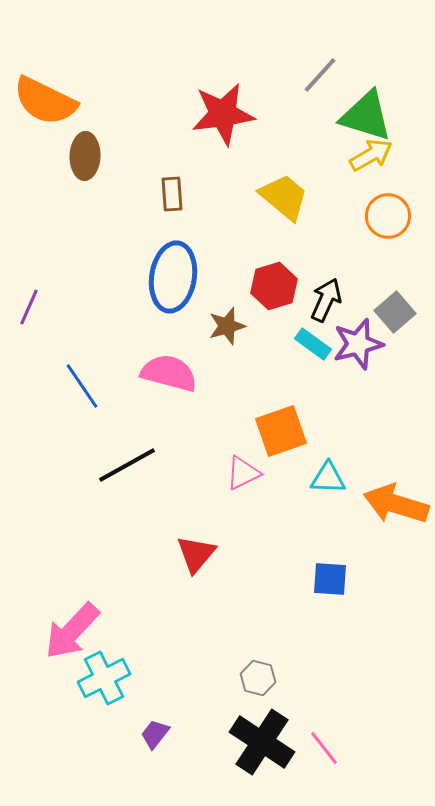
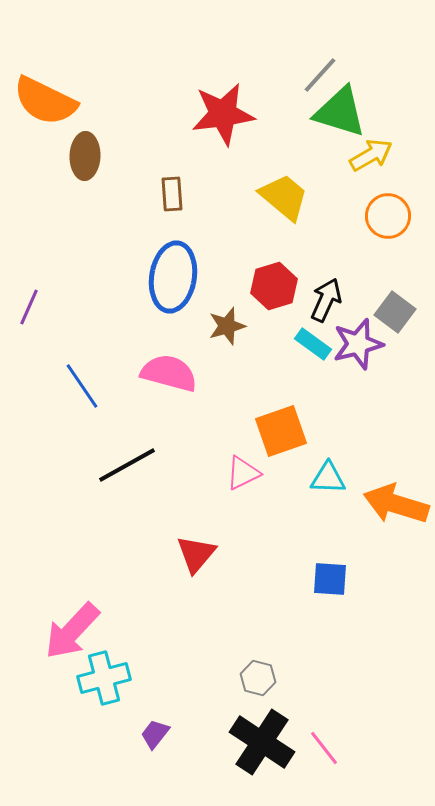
green triangle: moved 26 px left, 4 px up
gray square: rotated 12 degrees counterclockwise
cyan cross: rotated 12 degrees clockwise
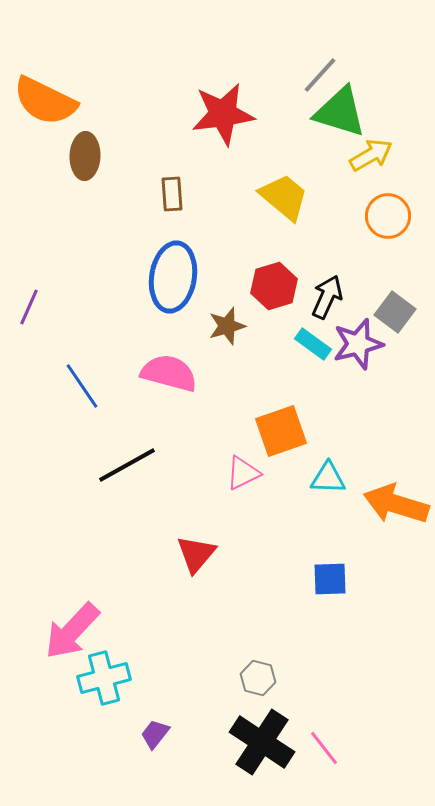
black arrow: moved 1 px right, 3 px up
blue square: rotated 6 degrees counterclockwise
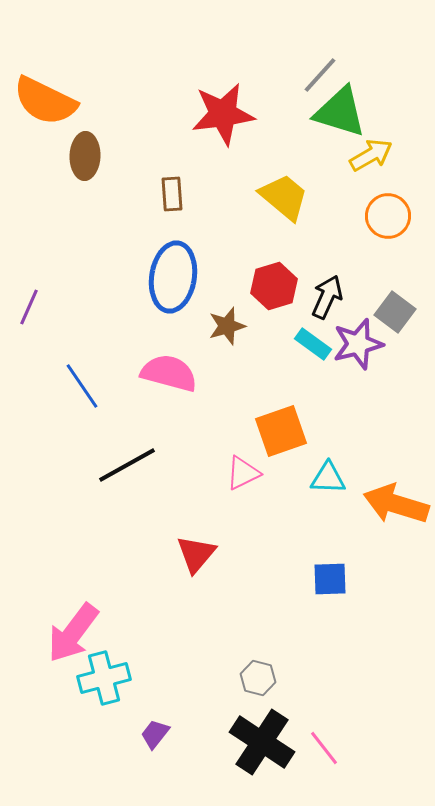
pink arrow: moved 1 px right, 2 px down; rotated 6 degrees counterclockwise
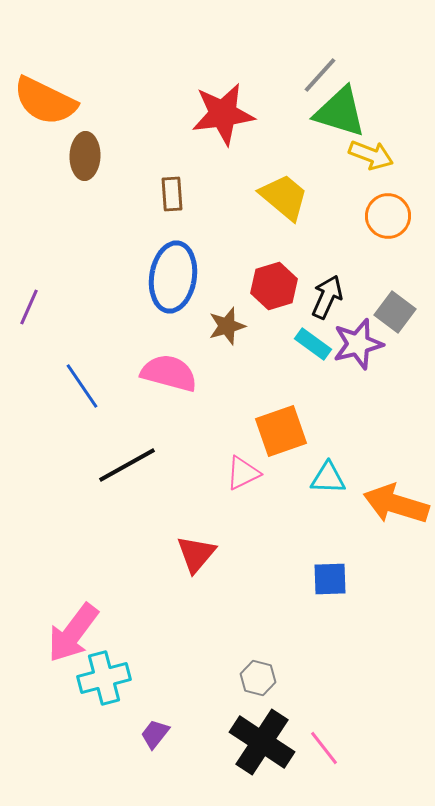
yellow arrow: rotated 51 degrees clockwise
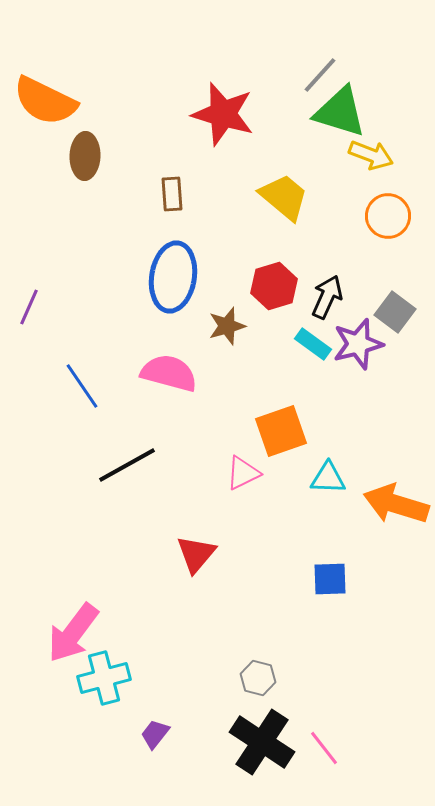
red star: rotated 24 degrees clockwise
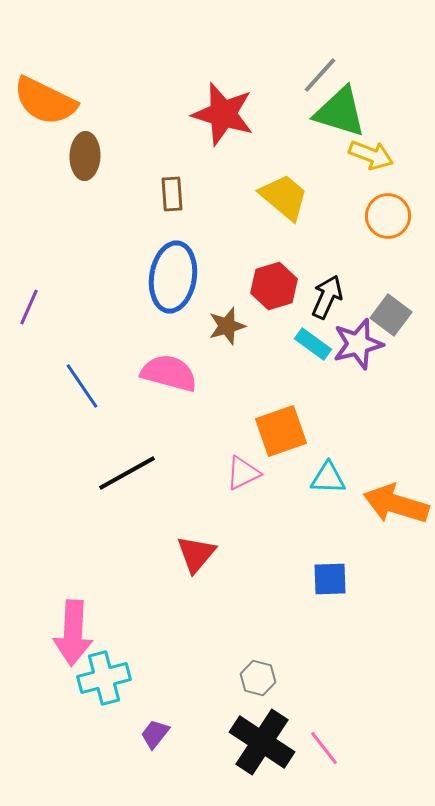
gray square: moved 4 px left, 3 px down
black line: moved 8 px down
pink arrow: rotated 34 degrees counterclockwise
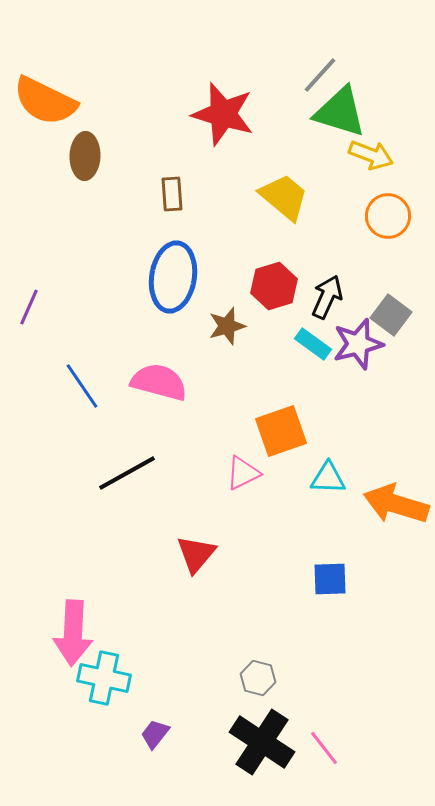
pink semicircle: moved 10 px left, 9 px down
cyan cross: rotated 27 degrees clockwise
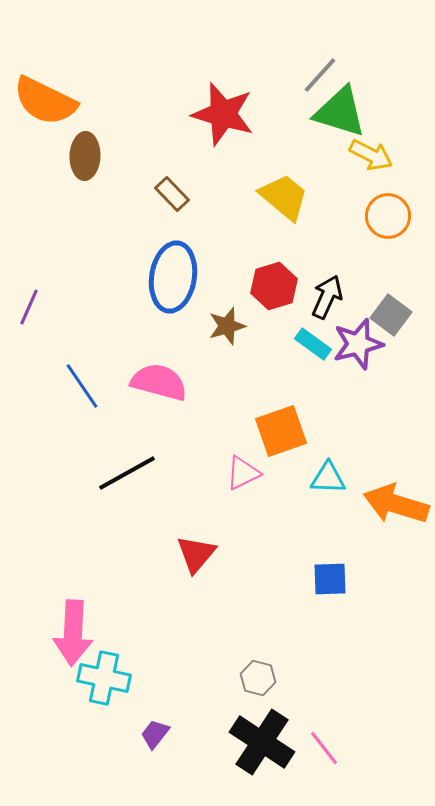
yellow arrow: rotated 6 degrees clockwise
brown rectangle: rotated 40 degrees counterclockwise
